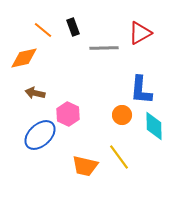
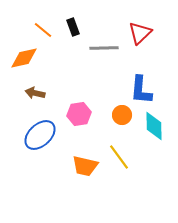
red triangle: rotated 15 degrees counterclockwise
pink hexagon: moved 11 px right; rotated 25 degrees clockwise
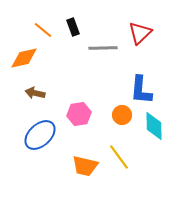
gray line: moved 1 px left
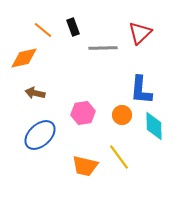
pink hexagon: moved 4 px right, 1 px up
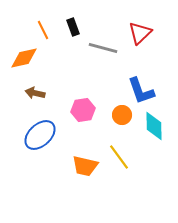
orange line: rotated 24 degrees clockwise
gray line: rotated 16 degrees clockwise
blue L-shape: moved 1 px down; rotated 24 degrees counterclockwise
pink hexagon: moved 3 px up
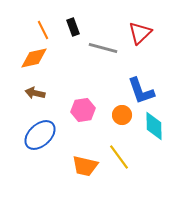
orange diamond: moved 10 px right
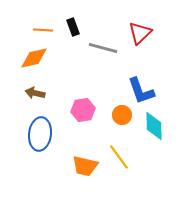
orange line: rotated 60 degrees counterclockwise
blue ellipse: moved 1 px up; rotated 40 degrees counterclockwise
